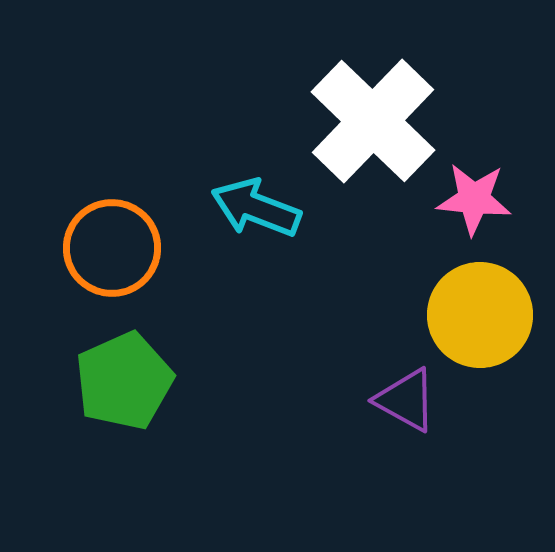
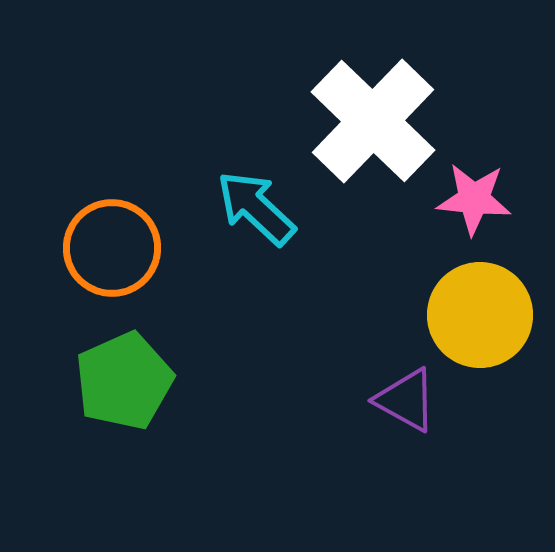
cyan arrow: rotated 22 degrees clockwise
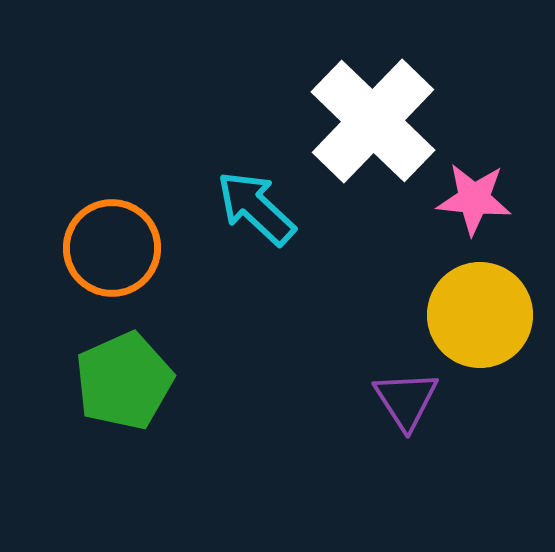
purple triangle: rotated 28 degrees clockwise
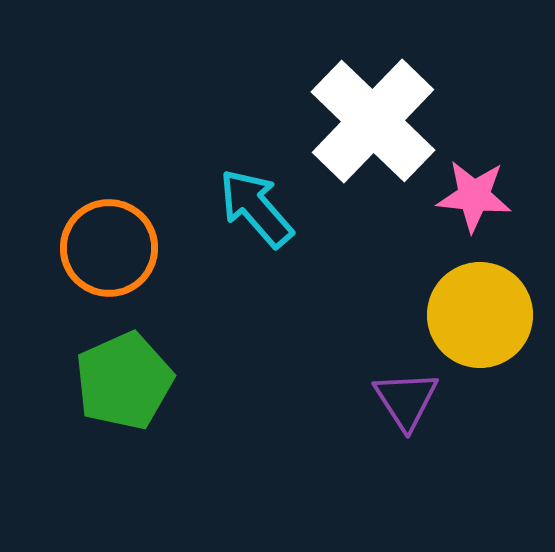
pink star: moved 3 px up
cyan arrow: rotated 6 degrees clockwise
orange circle: moved 3 px left
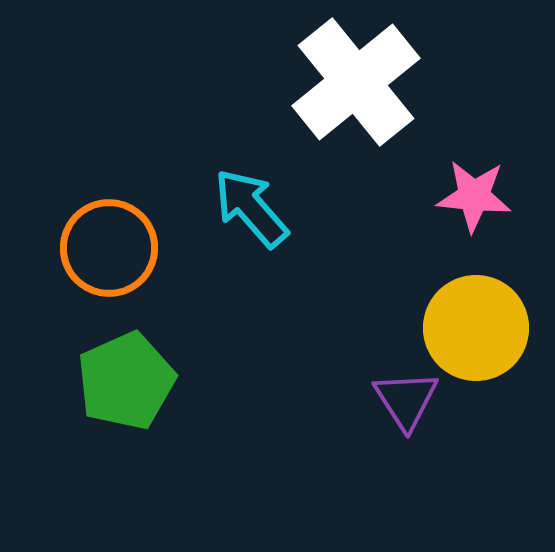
white cross: moved 17 px left, 39 px up; rotated 7 degrees clockwise
cyan arrow: moved 5 px left
yellow circle: moved 4 px left, 13 px down
green pentagon: moved 2 px right
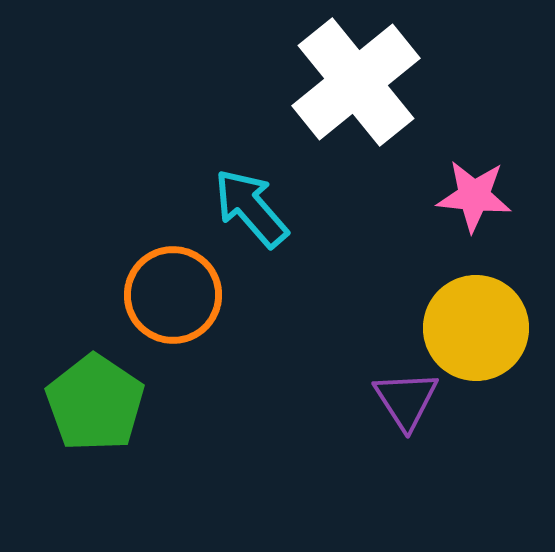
orange circle: moved 64 px right, 47 px down
green pentagon: moved 31 px left, 22 px down; rotated 14 degrees counterclockwise
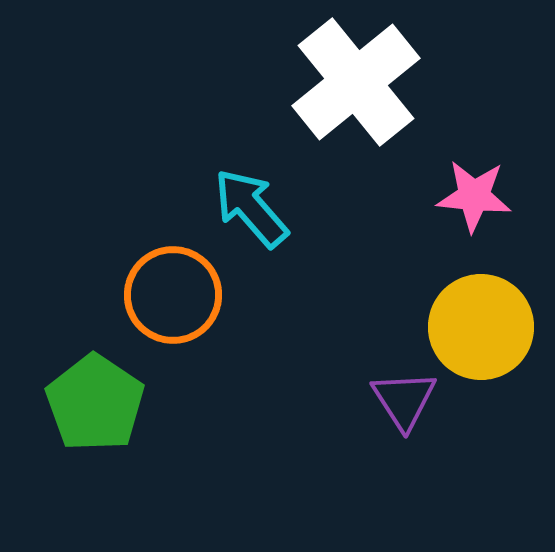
yellow circle: moved 5 px right, 1 px up
purple triangle: moved 2 px left
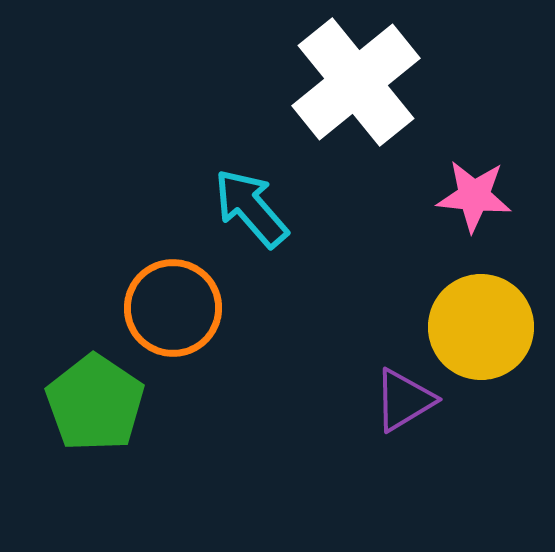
orange circle: moved 13 px down
purple triangle: rotated 32 degrees clockwise
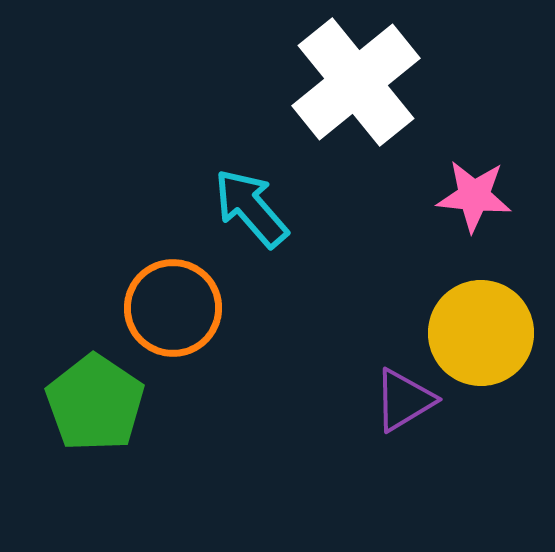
yellow circle: moved 6 px down
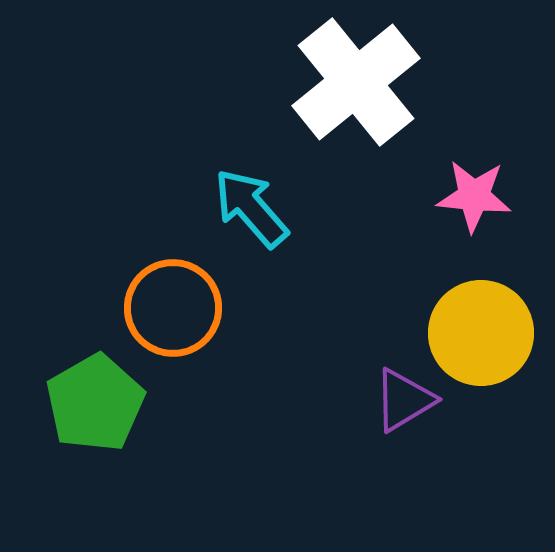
green pentagon: rotated 8 degrees clockwise
